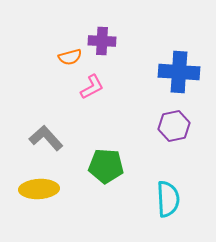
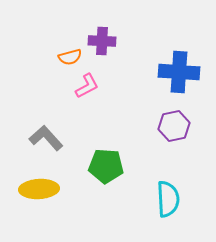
pink L-shape: moved 5 px left, 1 px up
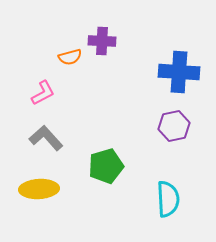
pink L-shape: moved 44 px left, 7 px down
green pentagon: rotated 20 degrees counterclockwise
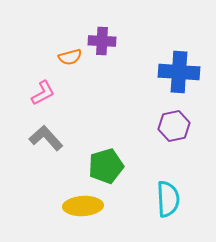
yellow ellipse: moved 44 px right, 17 px down
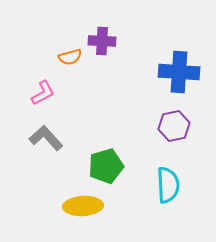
cyan semicircle: moved 14 px up
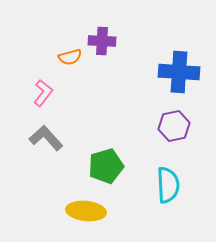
pink L-shape: rotated 24 degrees counterclockwise
yellow ellipse: moved 3 px right, 5 px down; rotated 9 degrees clockwise
